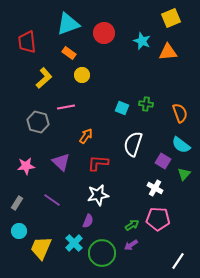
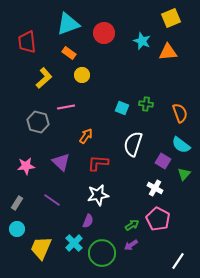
pink pentagon: rotated 25 degrees clockwise
cyan circle: moved 2 px left, 2 px up
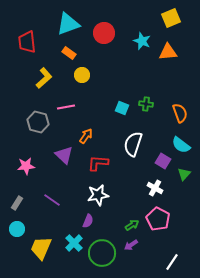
purple triangle: moved 3 px right, 7 px up
white line: moved 6 px left, 1 px down
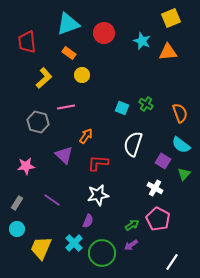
green cross: rotated 24 degrees clockwise
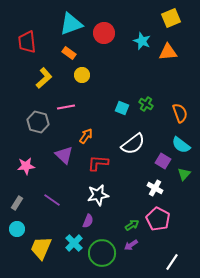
cyan triangle: moved 3 px right
white semicircle: rotated 145 degrees counterclockwise
